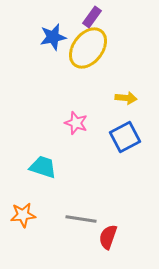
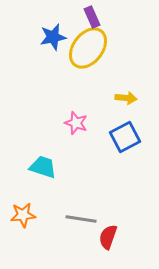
purple rectangle: rotated 60 degrees counterclockwise
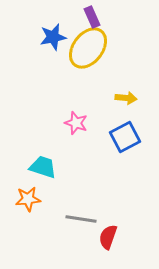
orange star: moved 5 px right, 16 px up
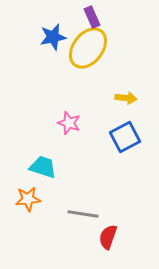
pink star: moved 7 px left
gray line: moved 2 px right, 5 px up
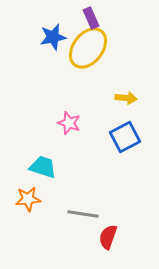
purple rectangle: moved 1 px left, 1 px down
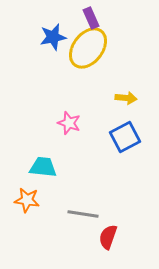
cyan trapezoid: rotated 12 degrees counterclockwise
orange star: moved 1 px left, 1 px down; rotated 15 degrees clockwise
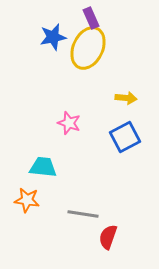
yellow ellipse: rotated 12 degrees counterclockwise
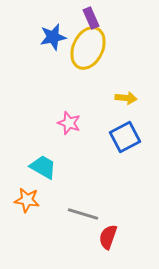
cyan trapezoid: rotated 24 degrees clockwise
gray line: rotated 8 degrees clockwise
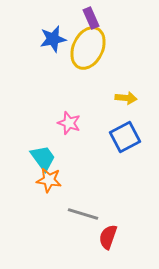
blue star: moved 2 px down
cyan trapezoid: moved 9 px up; rotated 24 degrees clockwise
orange star: moved 22 px right, 20 px up
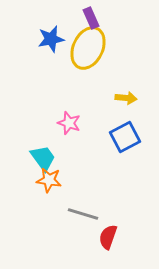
blue star: moved 2 px left
